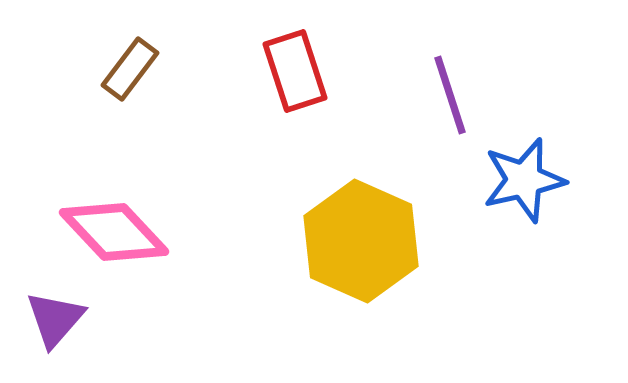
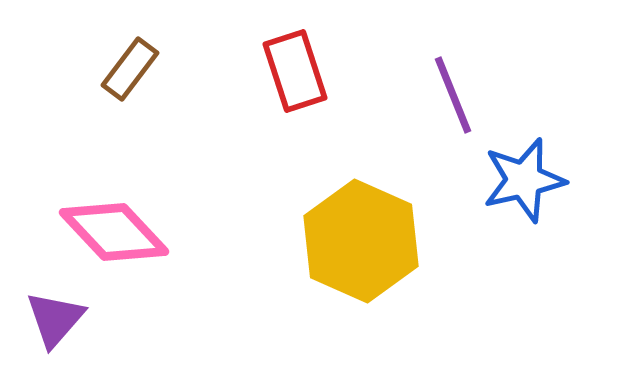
purple line: moved 3 px right; rotated 4 degrees counterclockwise
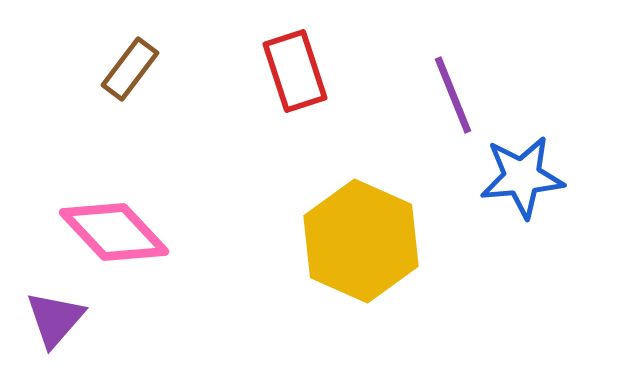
blue star: moved 2 px left, 3 px up; rotated 8 degrees clockwise
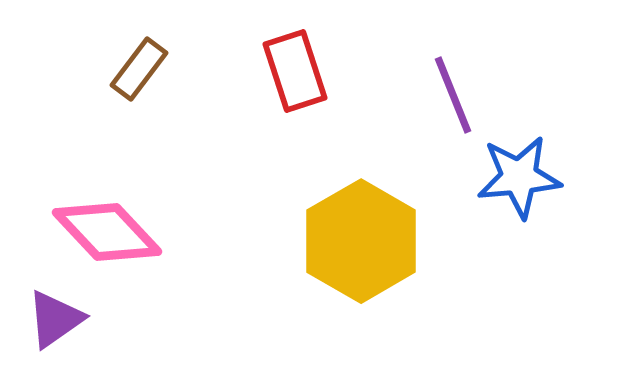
brown rectangle: moved 9 px right
blue star: moved 3 px left
pink diamond: moved 7 px left
yellow hexagon: rotated 6 degrees clockwise
purple triangle: rotated 14 degrees clockwise
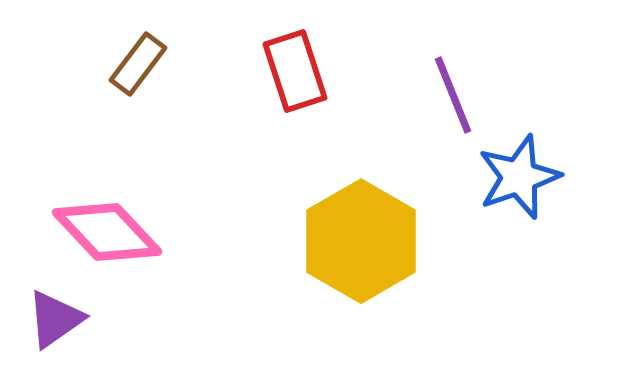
brown rectangle: moved 1 px left, 5 px up
blue star: rotated 14 degrees counterclockwise
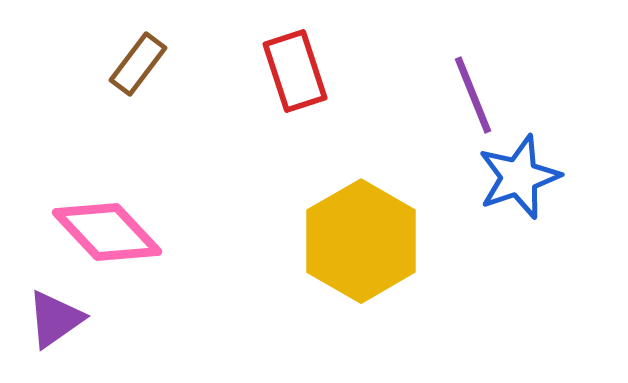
purple line: moved 20 px right
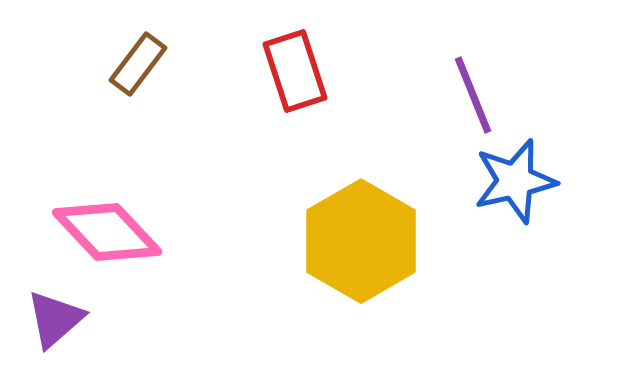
blue star: moved 4 px left, 4 px down; rotated 6 degrees clockwise
purple triangle: rotated 6 degrees counterclockwise
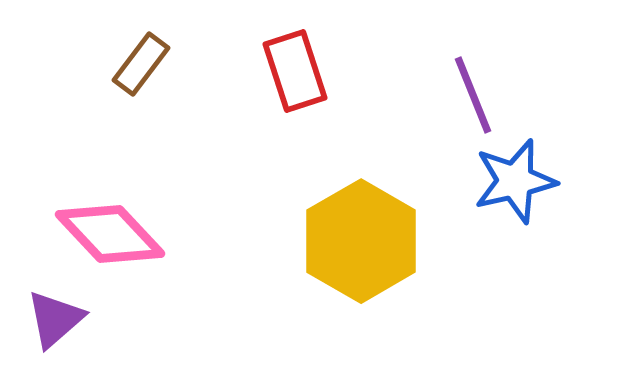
brown rectangle: moved 3 px right
pink diamond: moved 3 px right, 2 px down
